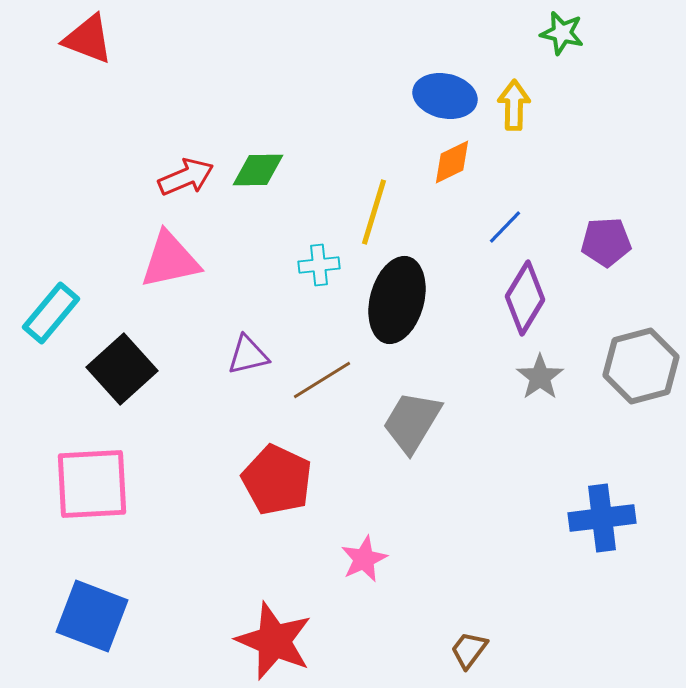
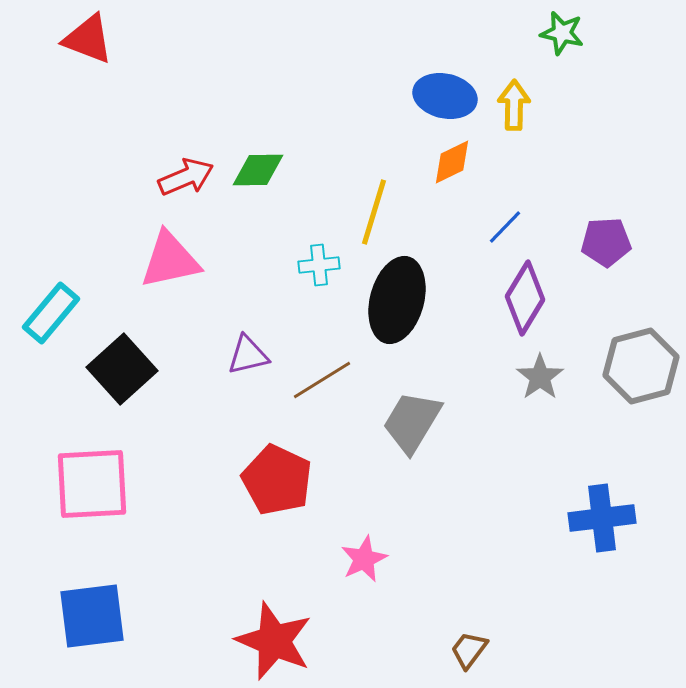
blue square: rotated 28 degrees counterclockwise
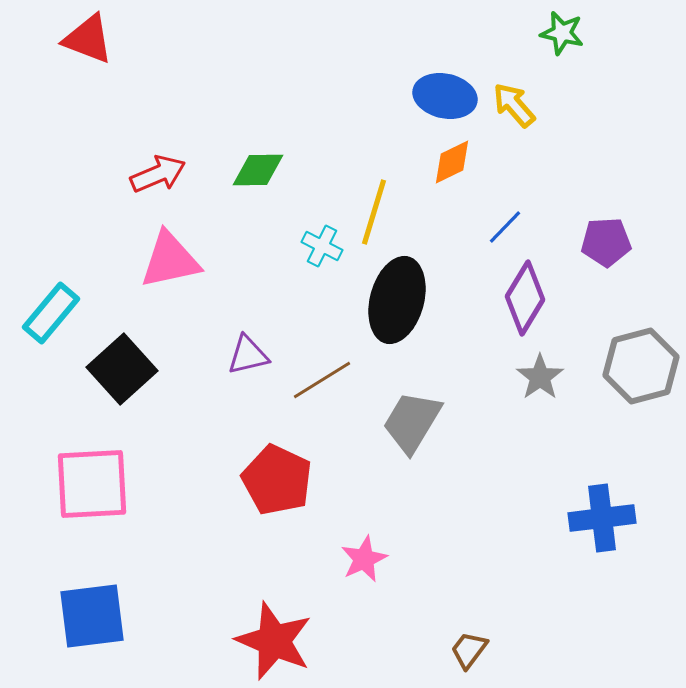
yellow arrow: rotated 42 degrees counterclockwise
red arrow: moved 28 px left, 3 px up
cyan cross: moved 3 px right, 19 px up; rotated 33 degrees clockwise
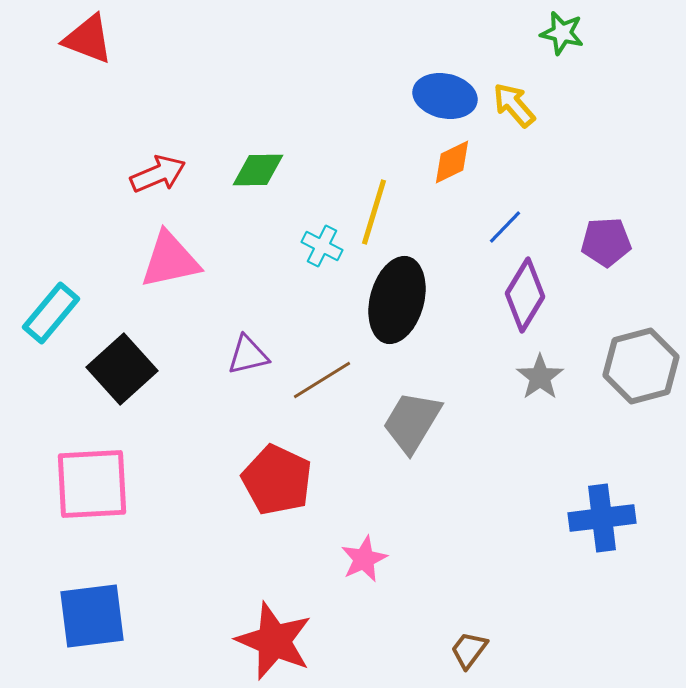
purple diamond: moved 3 px up
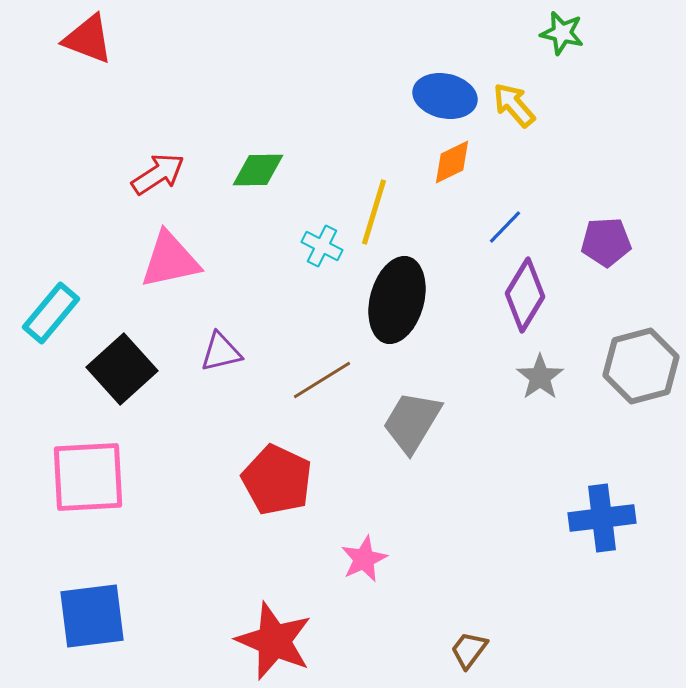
red arrow: rotated 10 degrees counterclockwise
purple triangle: moved 27 px left, 3 px up
pink square: moved 4 px left, 7 px up
